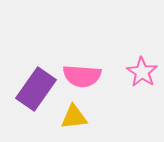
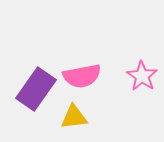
pink star: moved 4 px down
pink semicircle: rotated 15 degrees counterclockwise
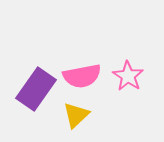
pink star: moved 14 px left
yellow triangle: moved 2 px right, 2 px up; rotated 36 degrees counterclockwise
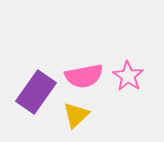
pink semicircle: moved 2 px right
purple rectangle: moved 3 px down
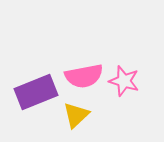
pink star: moved 4 px left, 5 px down; rotated 16 degrees counterclockwise
purple rectangle: rotated 33 degrees clockwise
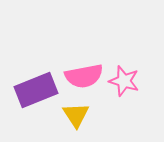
purple rectangle: moved 2 px up
yellow triangle: rotated 20 degrees counterclockwise
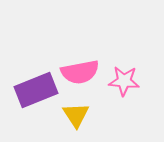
pink semicircle: moved 4 px left, 4 px up
pink star: rotated 12 degrees counterclockwise
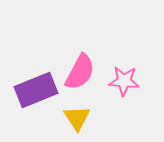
pink semicircle: rotated 51 degrees counterclockwise
yellow triangle: moved 1 px right, 3 px down
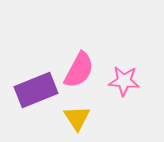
pink semicircle: moved 1 px left, 2 px up
